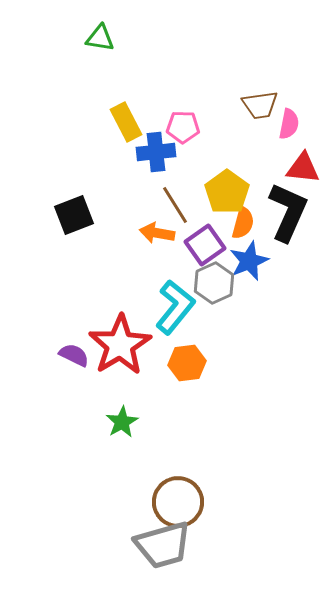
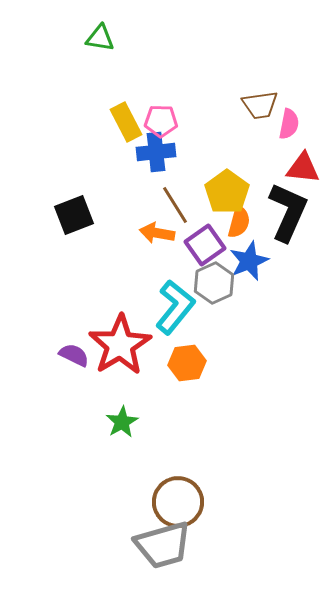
pink pentagon: moved 22 px left, 6 px up
orange semicircle: moved 4 px left, 1 px up
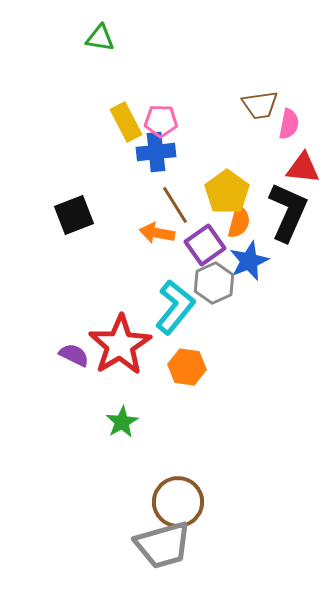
orange hexagon: moved 4 px down; rotated 15 degrees clockwise
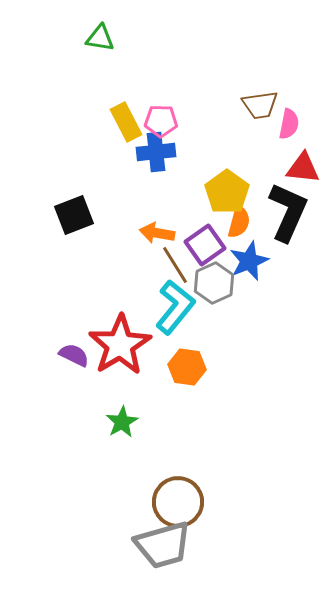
brown line: moved 60 px down
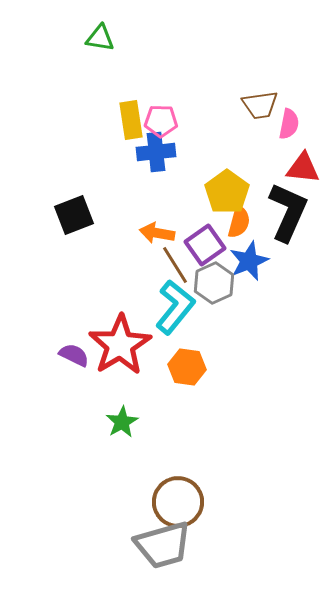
yellow rectangle: moved 5 px right, 2 px up; rotated 18 degrees clockwise
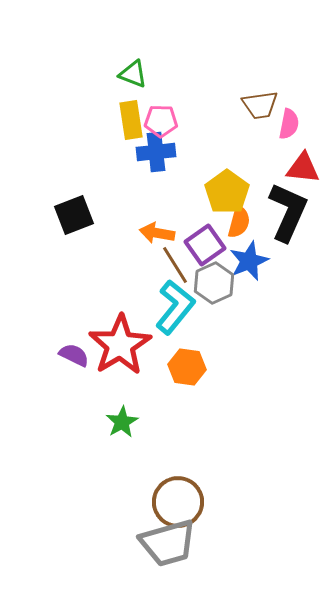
green triangle: moved 33 px right, 36 px down; rotated 12 degrees clockwise
gray trapezoid: moved 5 px right, 2 px up
